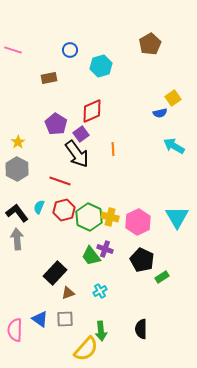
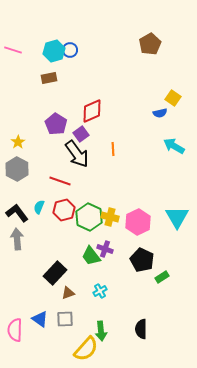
cyan hexagon: moved 47 px left, 15 px up
yellow square: rotated 21 degrees counterclockwise
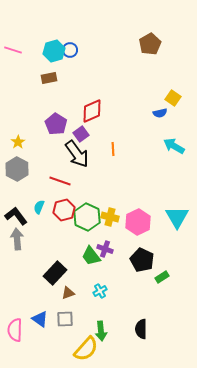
black L-shape: moved 1 px left, 3 px down
green hexagon: moved 2 px left
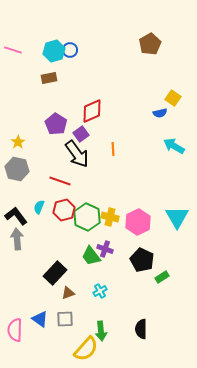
gray hexagon: rotated 15 degrees counterclockwise
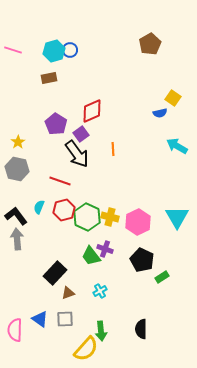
cyan arrow: moved 3 px right
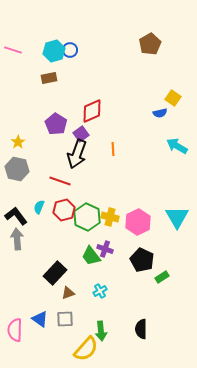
black arrow: rotated 56 degrees clockwise
